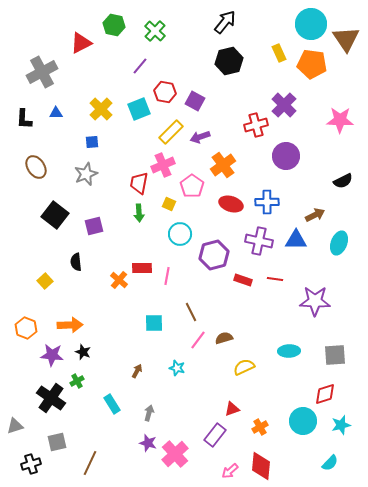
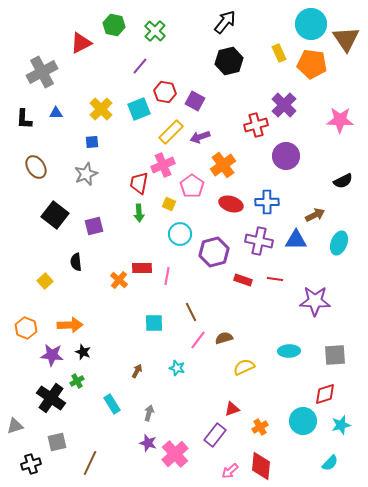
purple hexagon at (214, 255): moved 3 px up
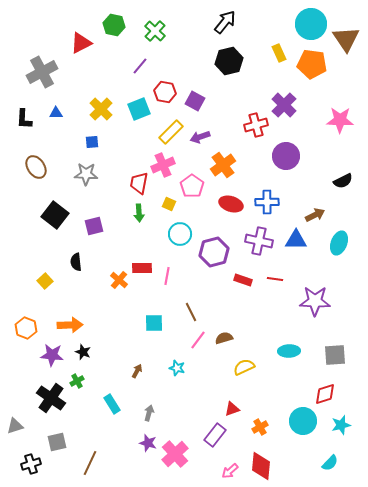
gray star at (86, 174): rotated 25 degrees clockwise
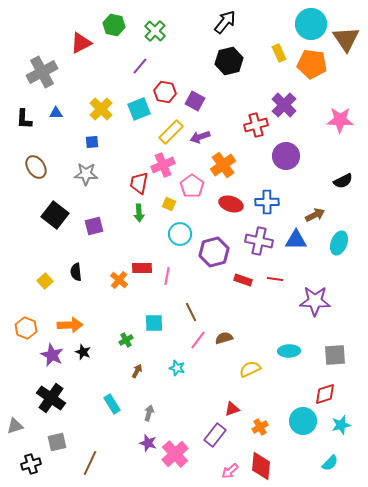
black semicircle at (76, 262): moved 10 px down
purple star at (52, 355): rotated 20 degrees clockwise
yellow semicircle at (244, 367): moved 6 px right, 2 px down
green cross at (77, 381): moved 49 px right, 41 px up
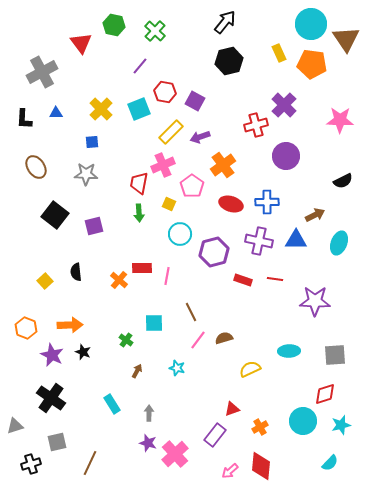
red triangle at (81, 43): rotated 40 degrees counterclockwise
green cross at (126, 340): rotated 24 degrees counterclockwise
gray arrow at (149, 413): rotated 14 degrees counterclockwise
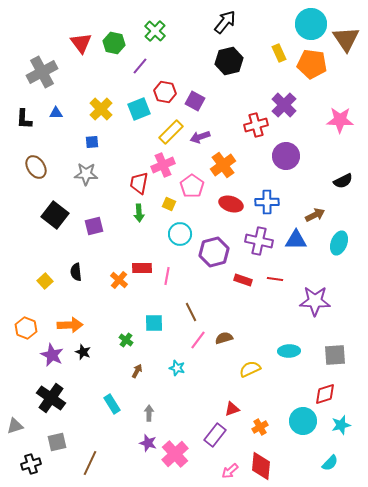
green hexagon at (114, 25): moved 18 px down
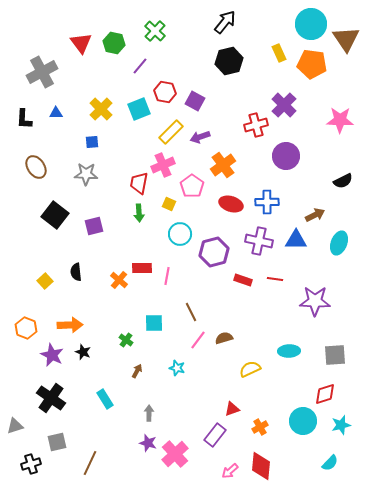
cyan rectangle at (112, 404): moved 7 px left, 5 px up
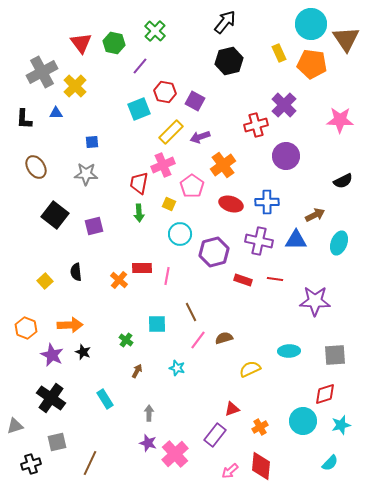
yellow cross at (101, 109): moved 26 px left, 23 px up
cyan square at (154, 323): moved 3 px right, 1 px down
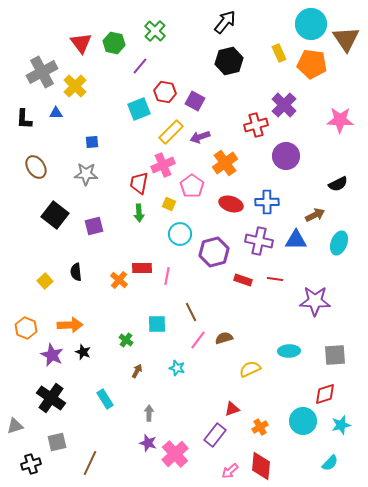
orange cross at (223, 165): moved 2 px right, 2 px up
black semicircle at (343, 181): moved 5 px left, 3 px down
